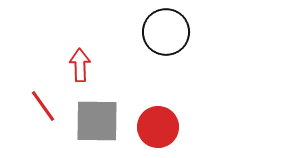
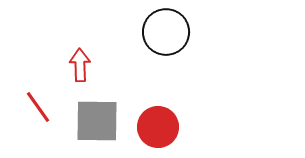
red line: moved 5 px left, 1 px down
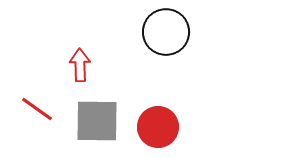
red line: moved 1 px left, 2 px down; rotated 20 degrees counterclockwise
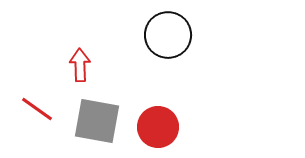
black circle: moved 2 px right, 3 px down
gray square: rotated 9 degrees clockwise
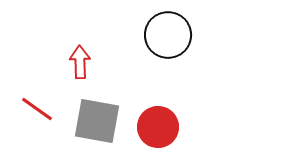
red arrow: moved 3 px up
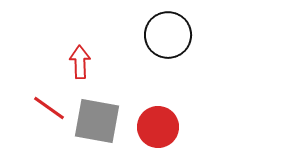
red line: moved 12 px right, 1 px up
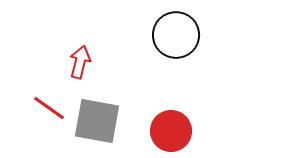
black circle: moved 8 px right
red arrow: rotated 16 degrees clockwise
red circle: moved 13 px right, 4 px down
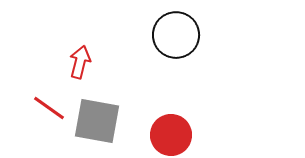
red circle: moved 4 px down
